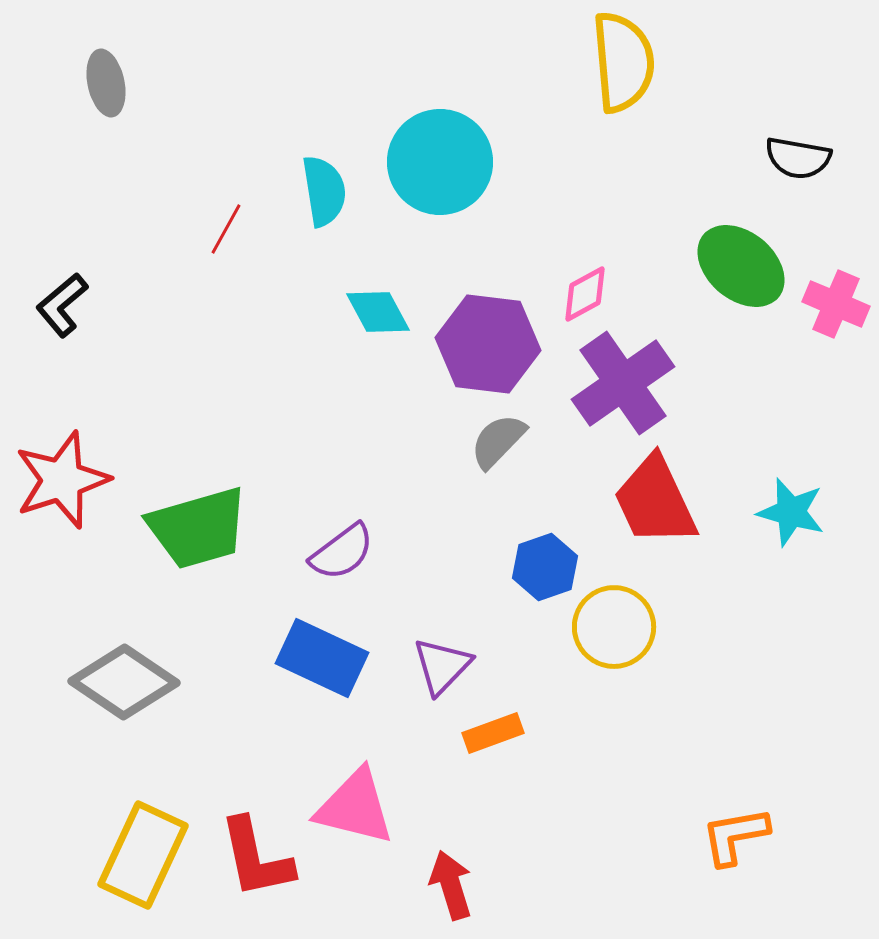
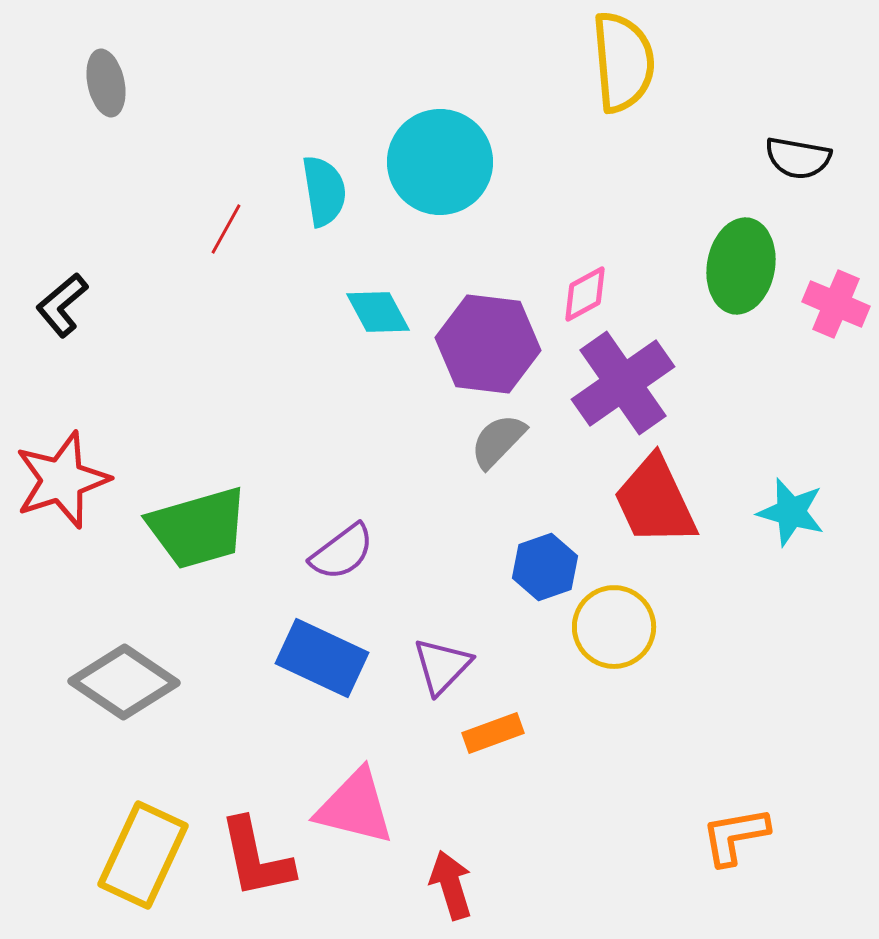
green ellipse: rotated 60 degrees clockwise
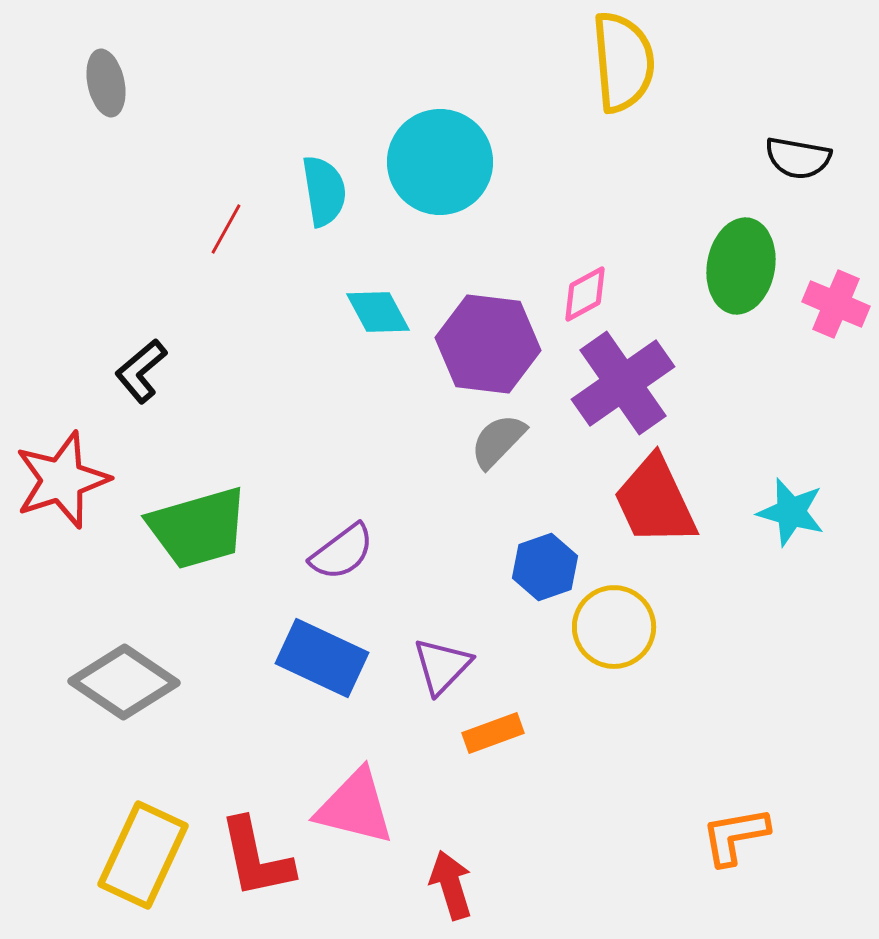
black L-shape: moved 79 px right, 66 px down
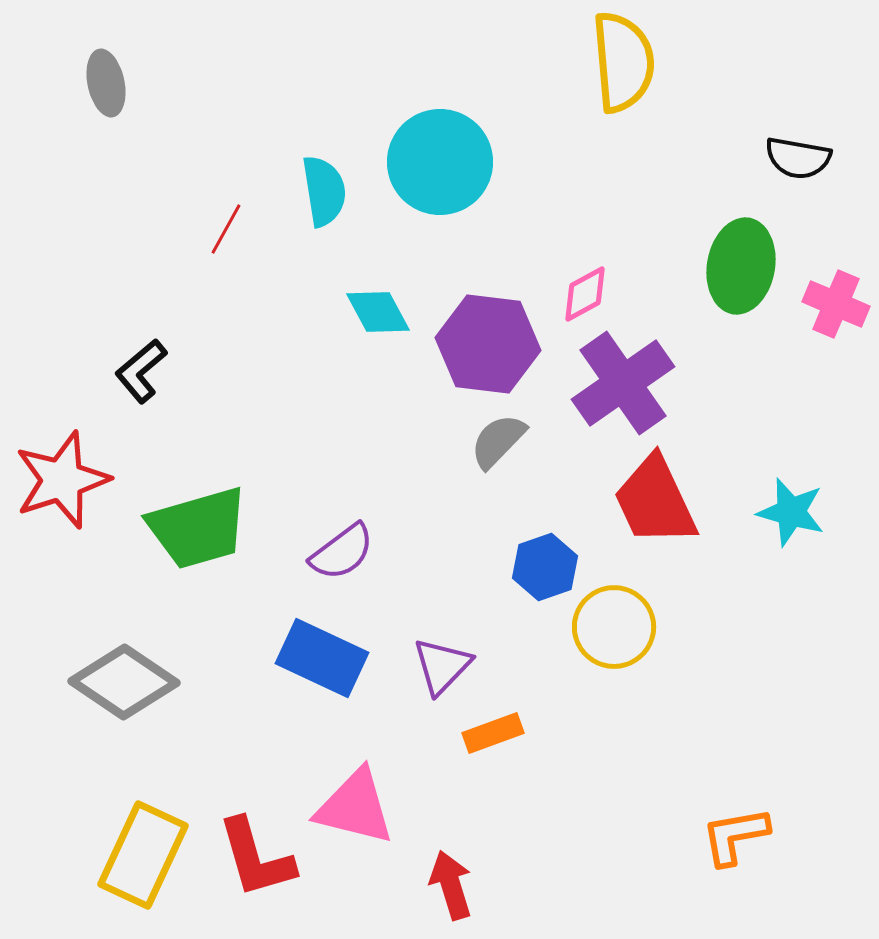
red L-shape: rotated 4 degrees counterclockwise
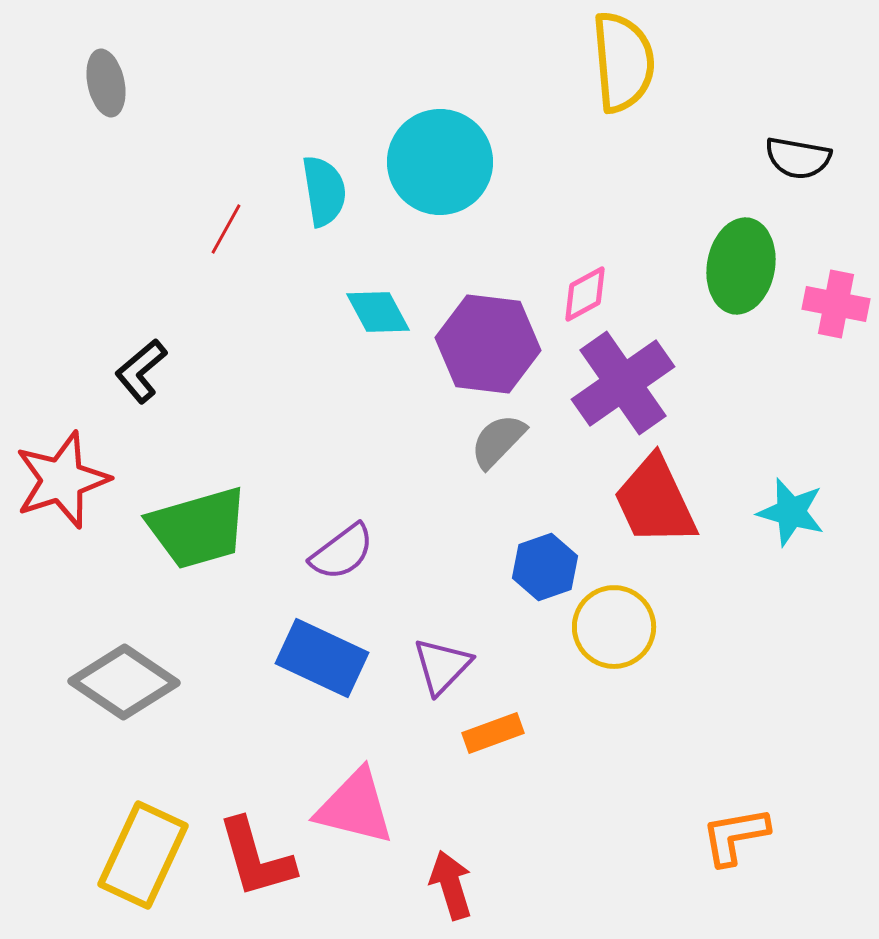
pink cross: rotated 12 degrees counterclockwise
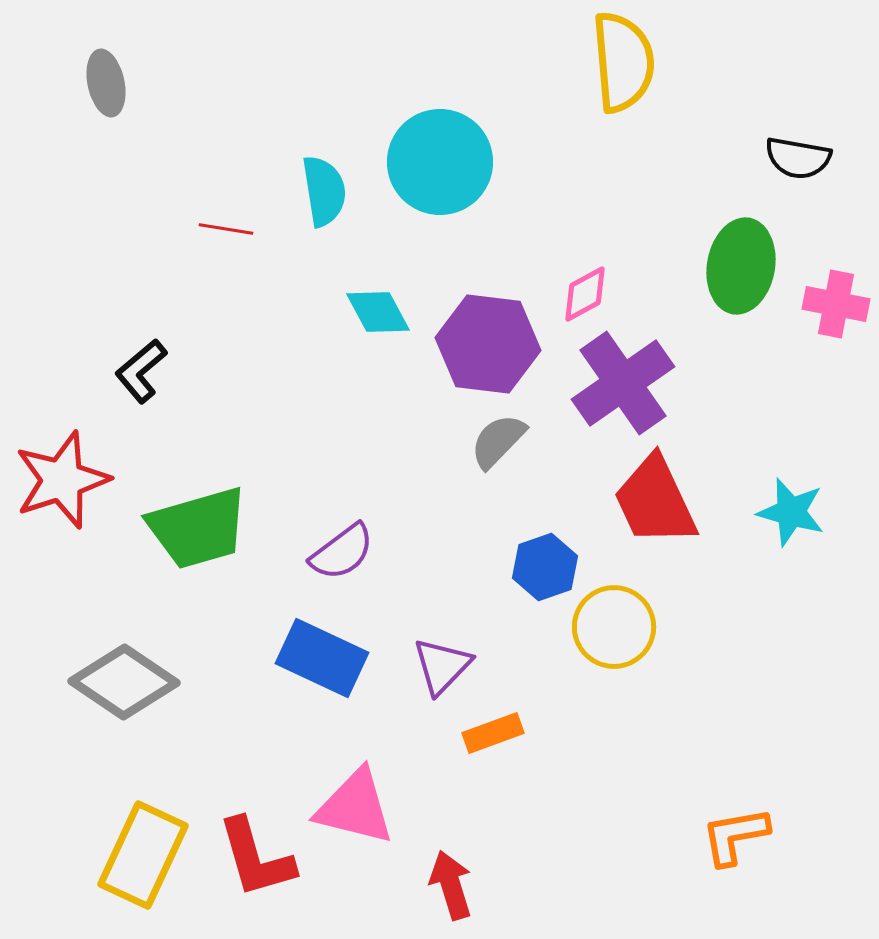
red line: rotated 70 degrees clockwise
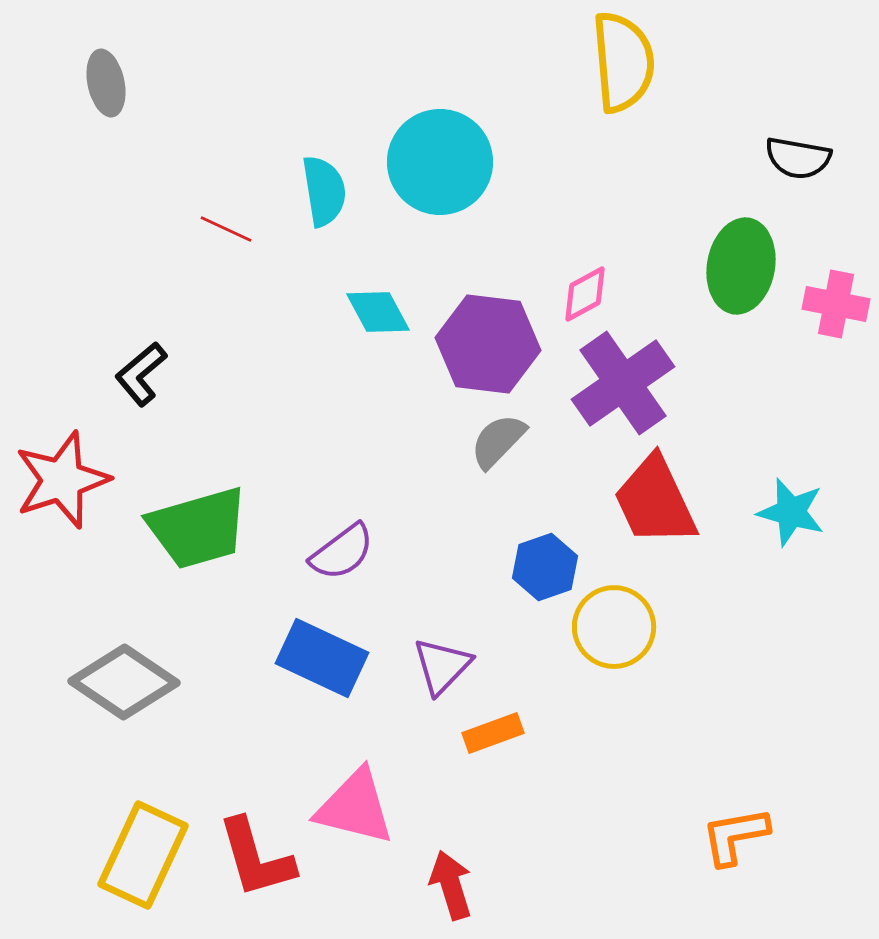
red line: rotated 16 degrees clockwise
black L-shape: moved 3 px down
